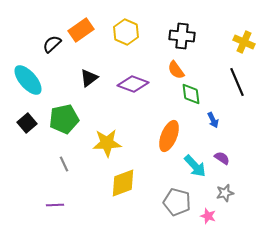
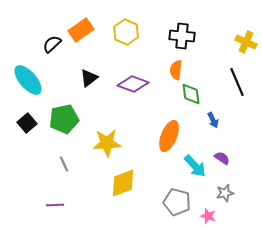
yellow cross: moved 2 px right
orange semicircle: rotated 42 degrees clockwise
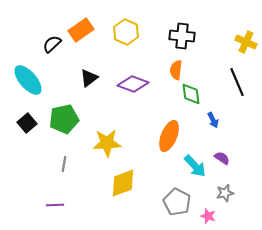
gray line: rotated 35 degrees clockwise
gray pentagon: rotated 12 degrees clockwise
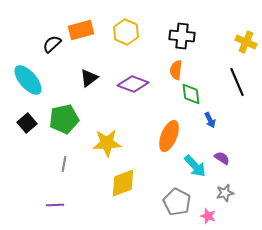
orange rectangle: rotated 20 degrees clockwise
blue arrow: moved 3 px left
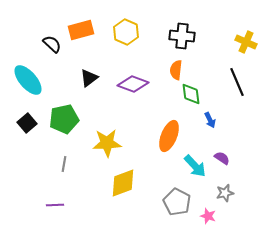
black semicircle: rotated 84 degrees clockwise
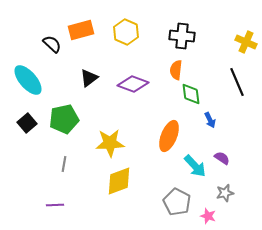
yellow star: moved 3 px right
yellow diamond: moved 4 px left, 2 px up
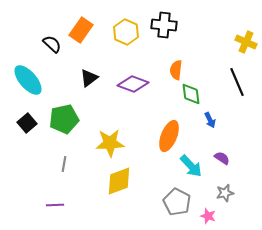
orange rectangle: rotated 40 degrees counterclockwise
black cross: moved 18 px left, 11 px up
cyan arrow: moved 4 px left
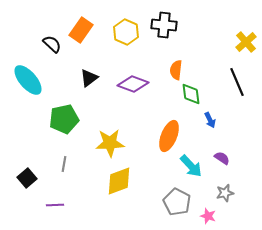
yellow cross: rotated 25 degrees clockwise
black square: moved 55 px down
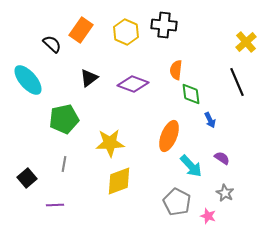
gray star: rotated 30 degrees counterclockwise
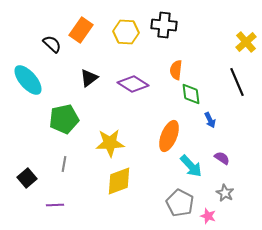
yellow hexagon: rotated 20 degrees counterclockwise
purple diamond: rotated 12 degrees clockwise
gray pentagon: moved 3 px right, 1 px down
